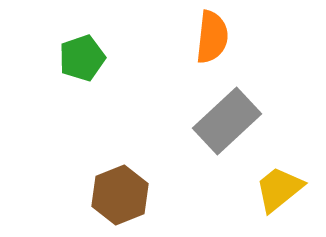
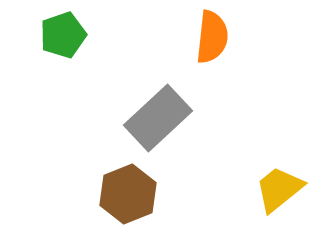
green pentagon: moved 19 px left, 23 px up
gray rectangle: moved 69 px left, 3 px up
brown hexagon: moved 8 px right, 1 px up
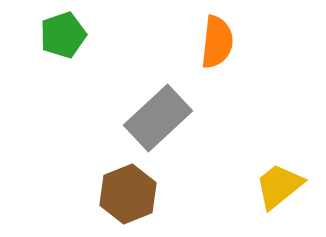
orange semicircle: moved 5 px right, 5 px down
yellow trapezoid: moved 3 px up
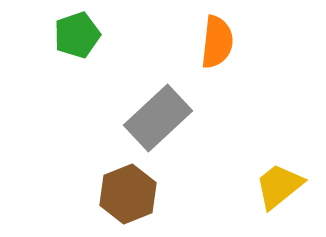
green pentagon: moved 14 px right
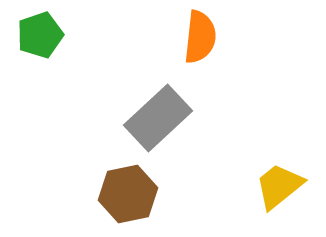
green pentagon: moved 37 px left
orange semicircle: moved 17 px left, 5 px up
brown hexagon: rotated 10 degrees clockwise
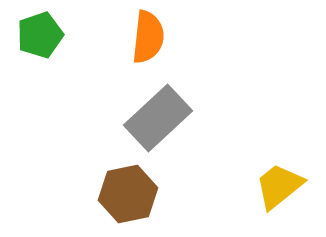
orange semicircle: moved 52 px left
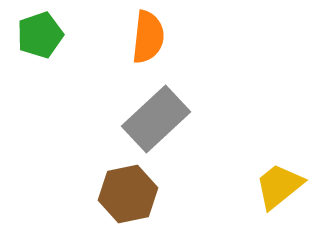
gray rectangle: moved 2 px left, 1 px down
